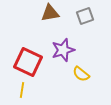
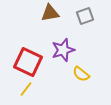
yellow line: moved 4 px right, 1 px up; rotated 28 degrees clockwise
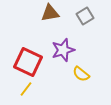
gray square: rotated 12 degrees counterclockwise
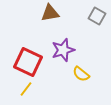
gray square: moved 12 px right; rotated 30 degrees counterclockwise
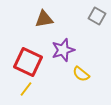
brown triangle: moved 6 px left, 6 px down
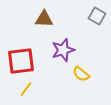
brown triangle: rotated 12 degrees clockwise
red square: moved 7 px left, 1 px up; rotated 32 degrees counterclockwise
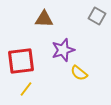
yellow semicircle: moved 2 px left, 1 px up
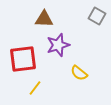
purple star: moved 5 px left, 5 px up
red square: moved 2 px right, 2 px up
yellow line: moved 9 px right, 1 px up
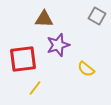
yellow semicircle: moved 7 px right, 4 px up
